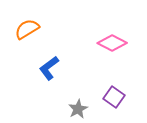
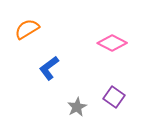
gray star: moved 1 px left, 2 px up
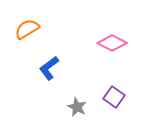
gray star: rotated 18 degrees counterclockwise
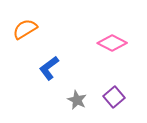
orange semicircle: moved 2 px left
purple square: rotated 15 degrees clockwise
gray star: moved 7 px up
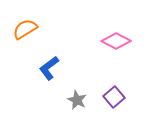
pink diamond: moved 4 px right, 2 px up
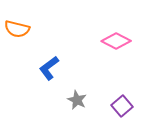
orange semicircle: moved 8 px left; rotated 135 degrees counterclockwise
purple square: moved 8 px right, 9 px down
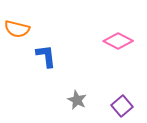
pink diamond: moved 2 px right
blue L-shape: moved 3 px left, 12 px up; rotated 120 degrees clockwise
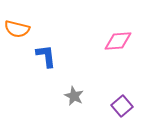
pink diamond: rotated 32 degrees counterclockwise
gray star: moved 3 px left, 4 px up
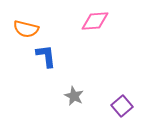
orange semicircle: moved 9 px right
pink diamond: moved 23 px left, 20 px up
